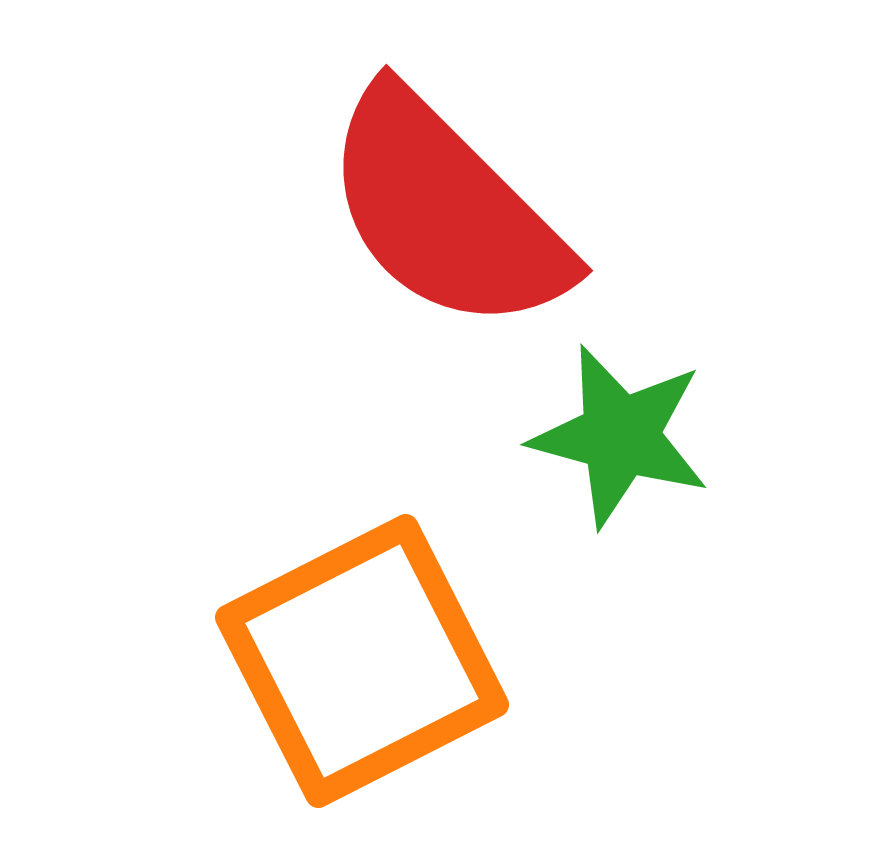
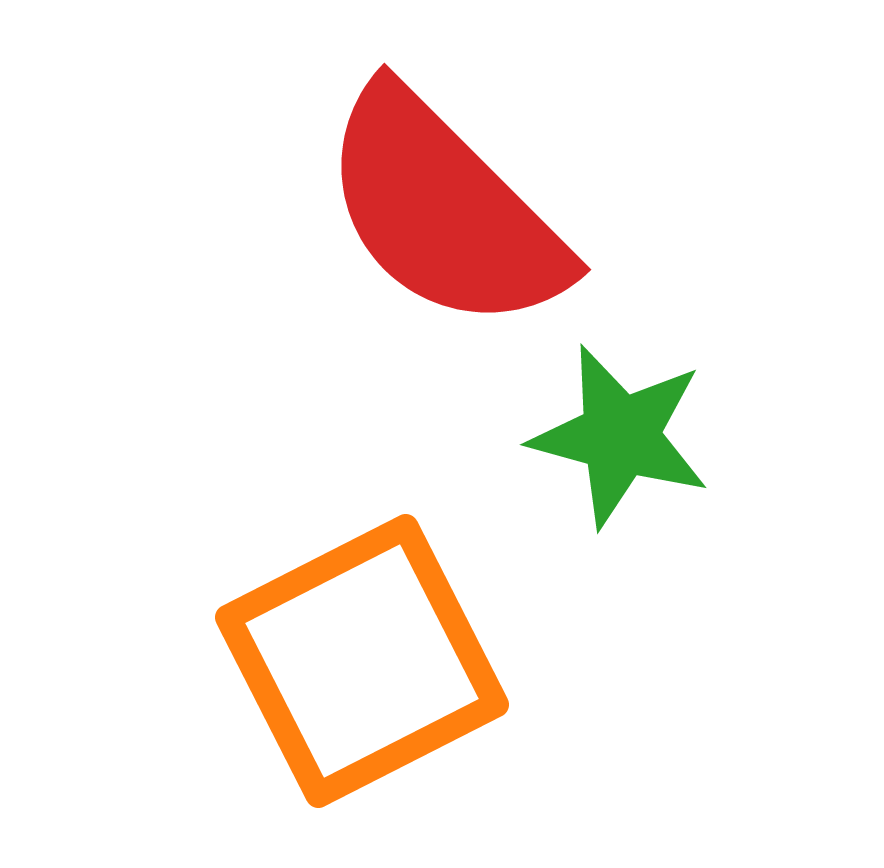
red semicircle: moved 2 px left, 1 px up
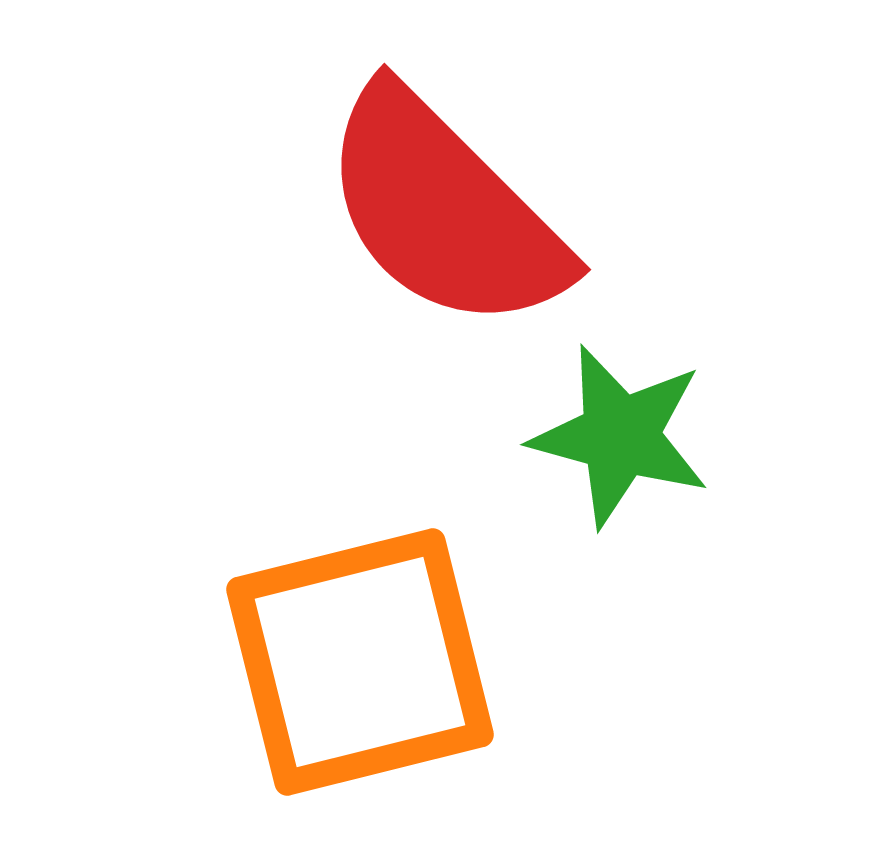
orange square: moved 2 px left, 1 px down; rotated 13 degrees clockwise
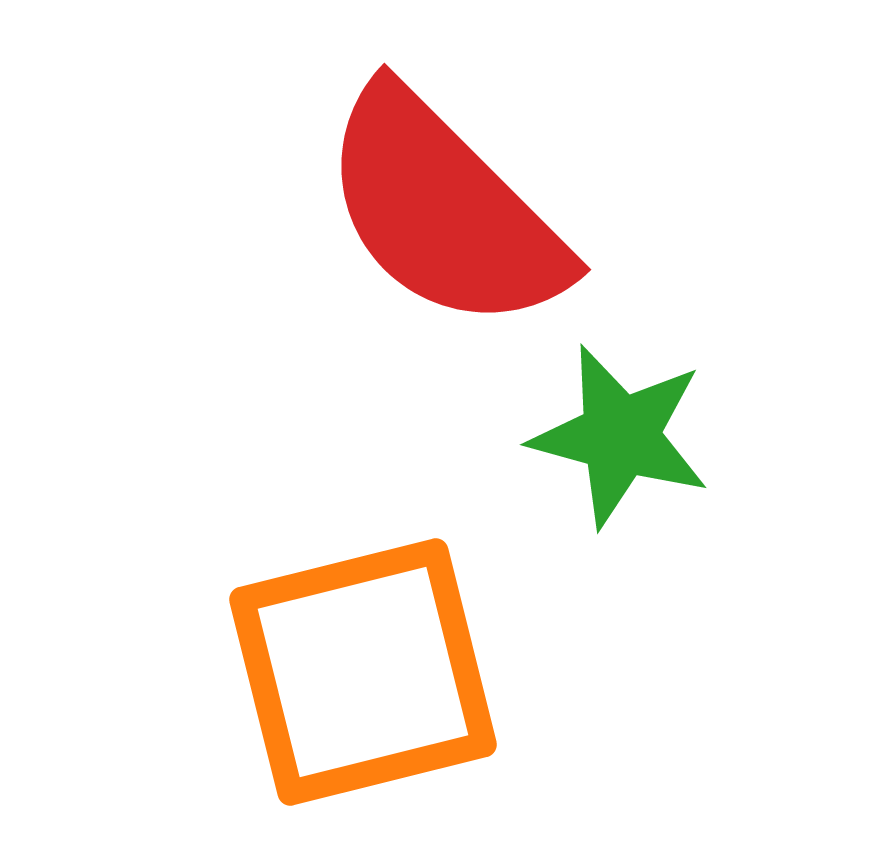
orange square: moved 3 px right, 10 px down
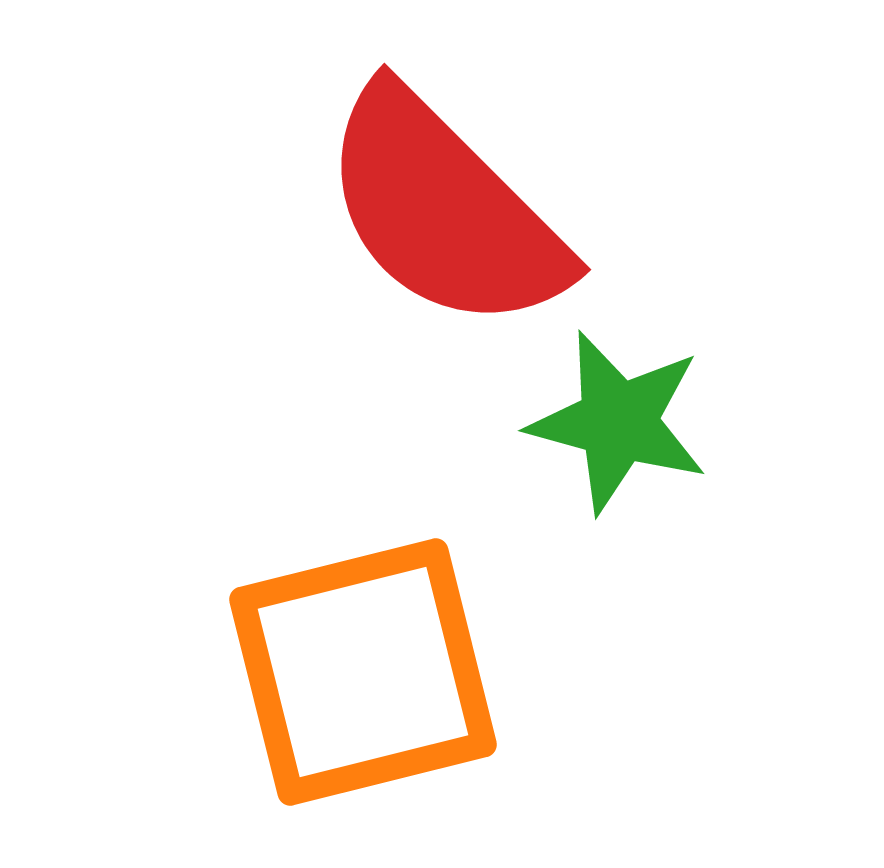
green star: moved 2 px left, 14 px up
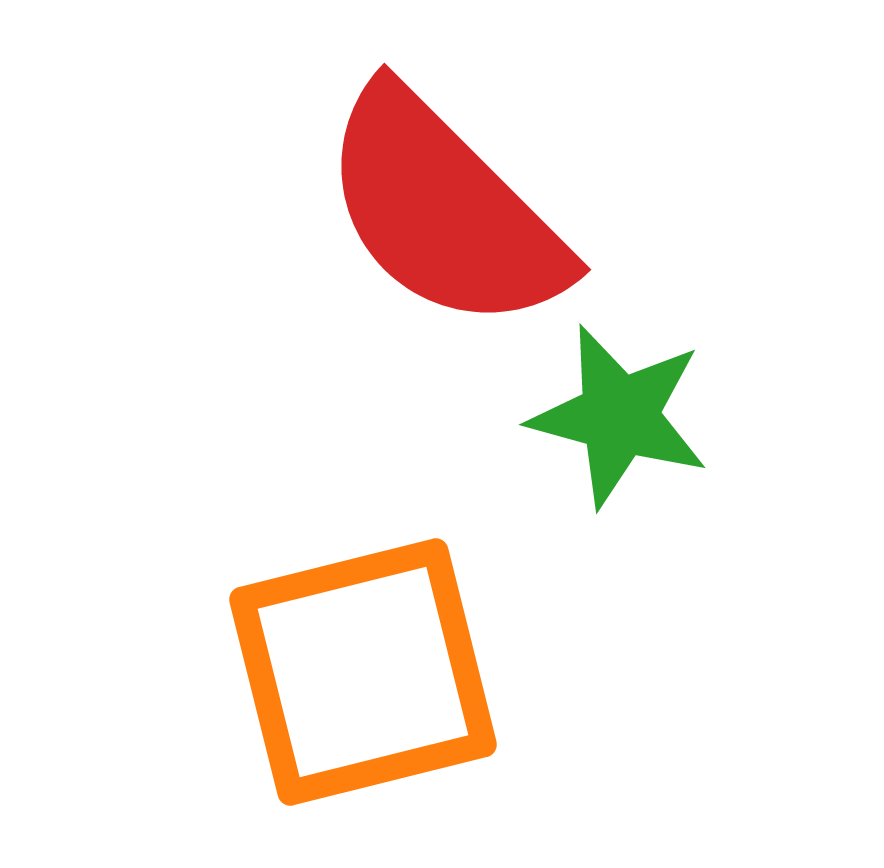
green star: moved 1 px right, 6 px up
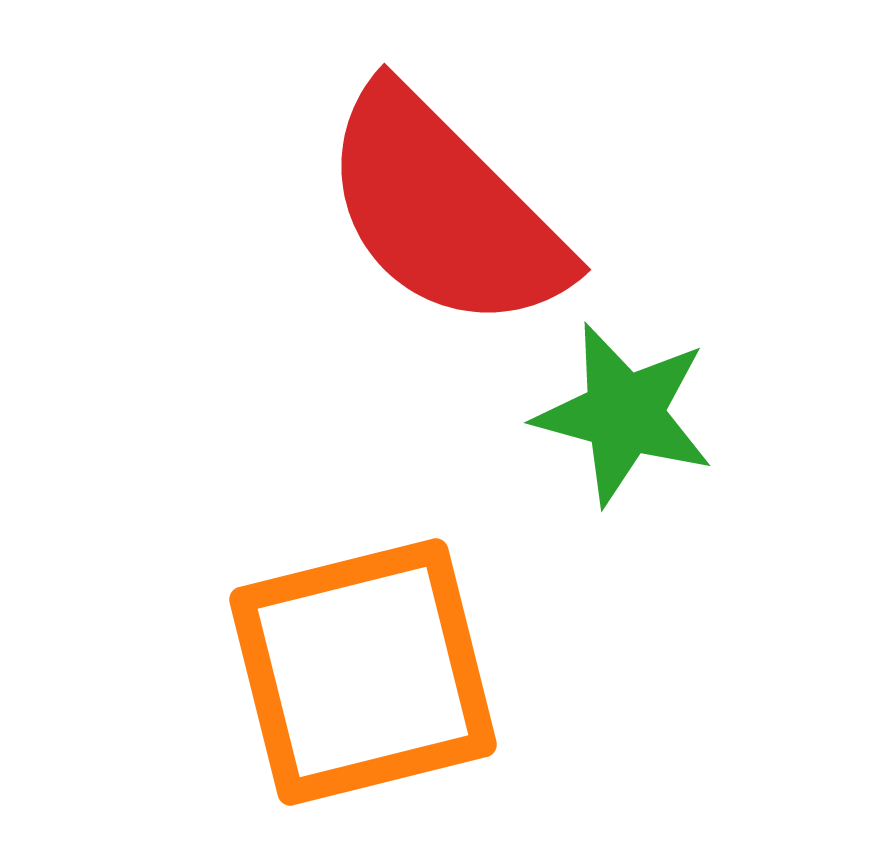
green star: moved 5 px right, 2 px up
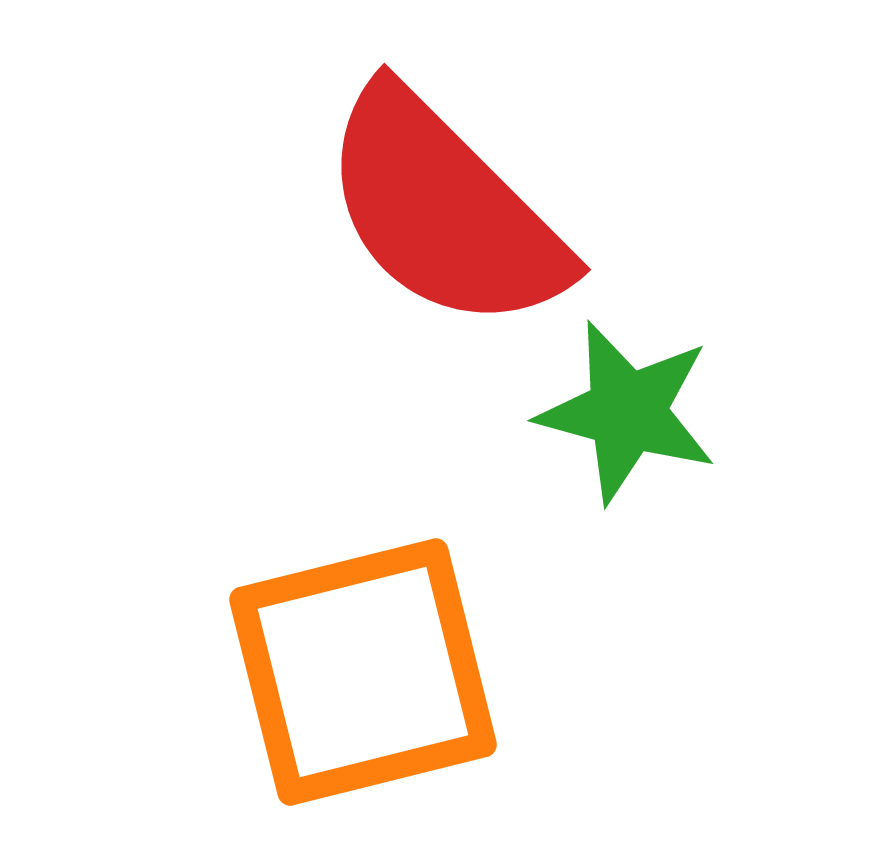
green star: moved 3 px right, 2 px up
